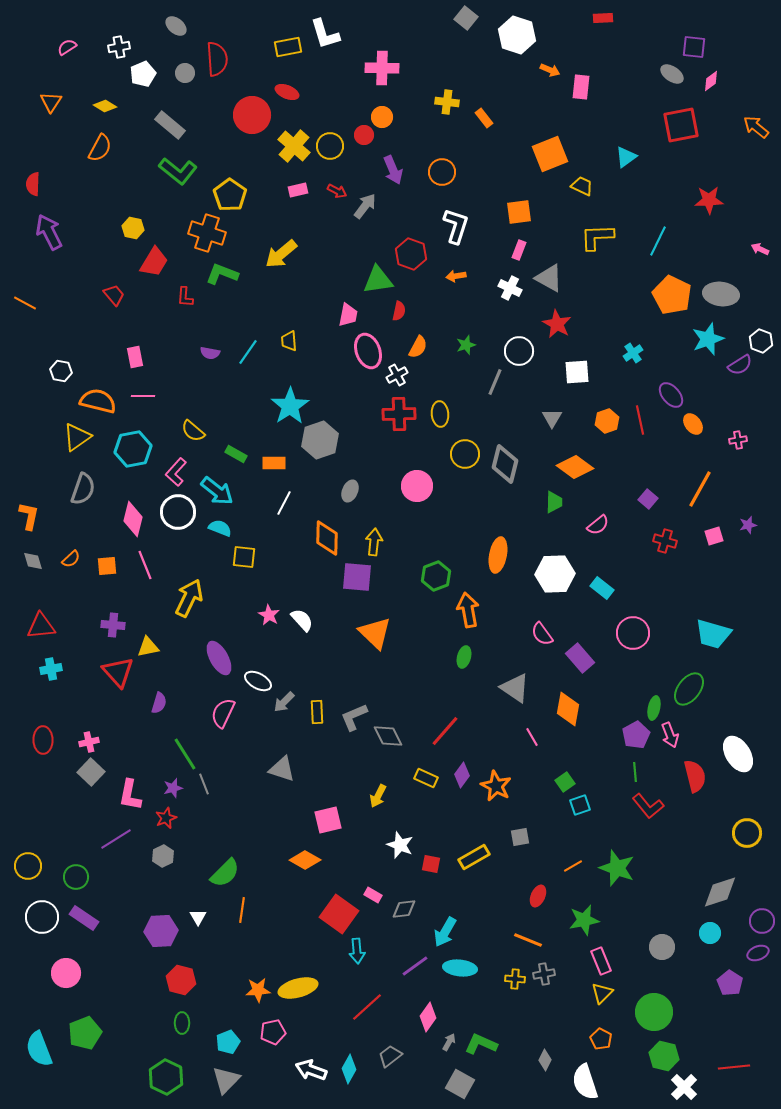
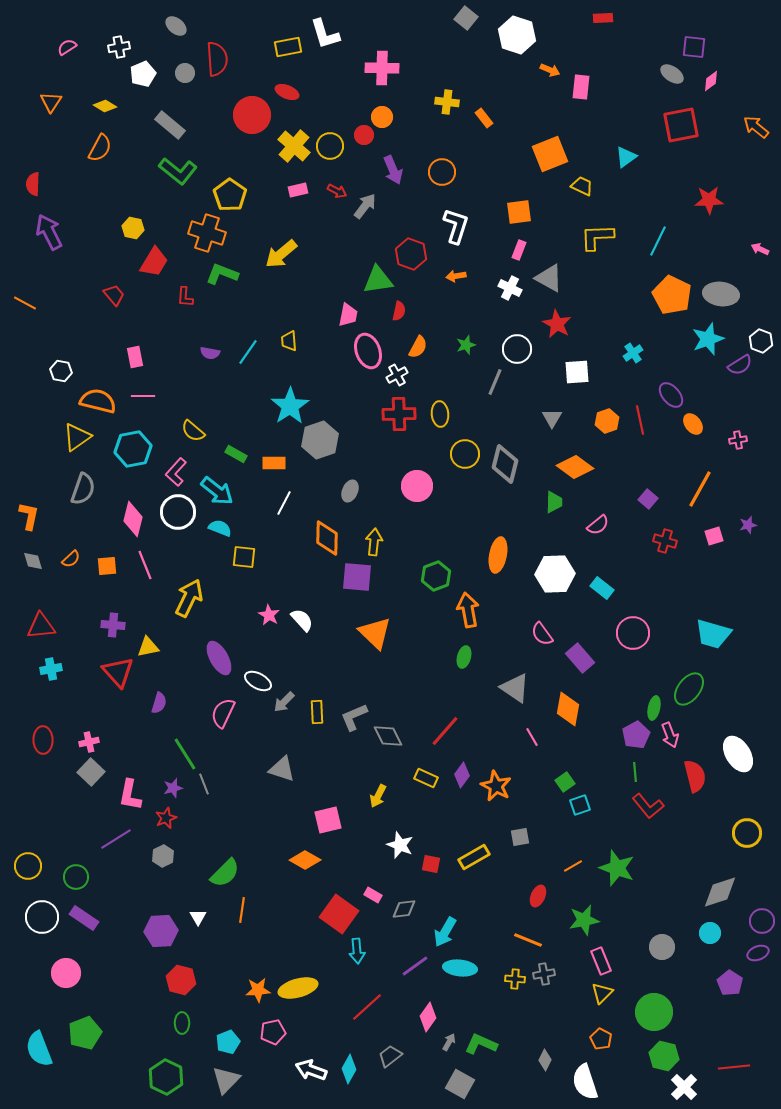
white circle at (519, 351): moved 2 px left, 2 px up
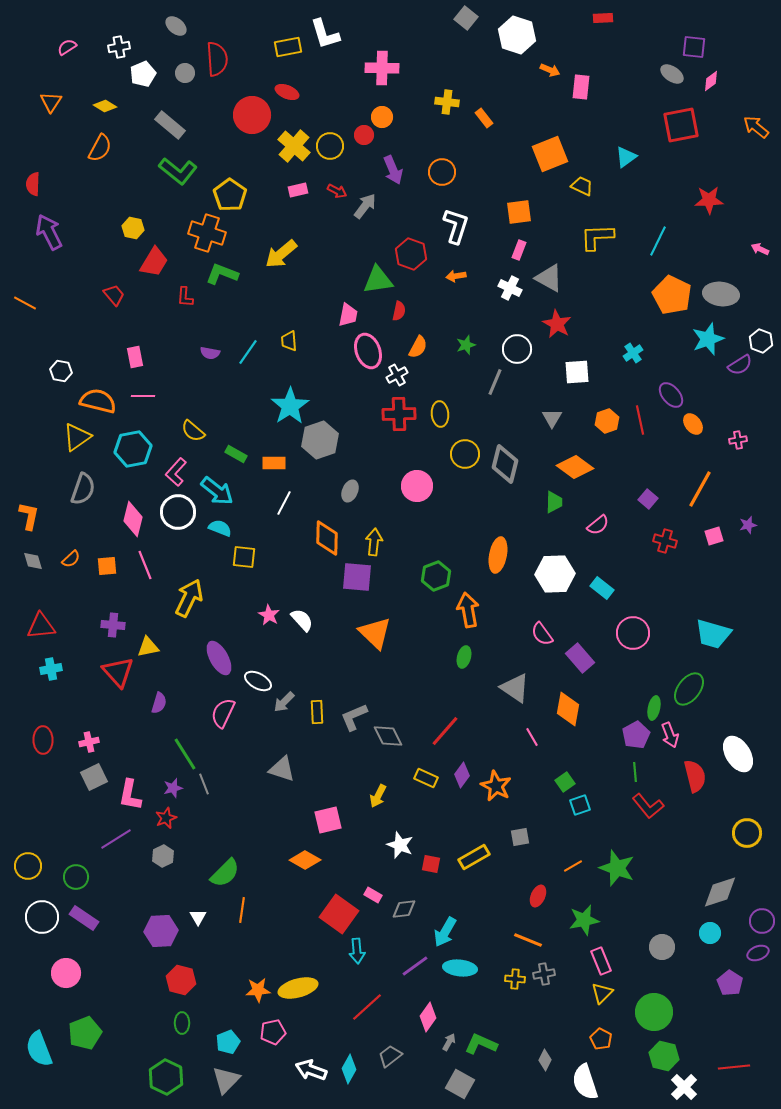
gray square at (91, 772): moved 3 px right, 5 px down; rotated 20 degrees clockwise
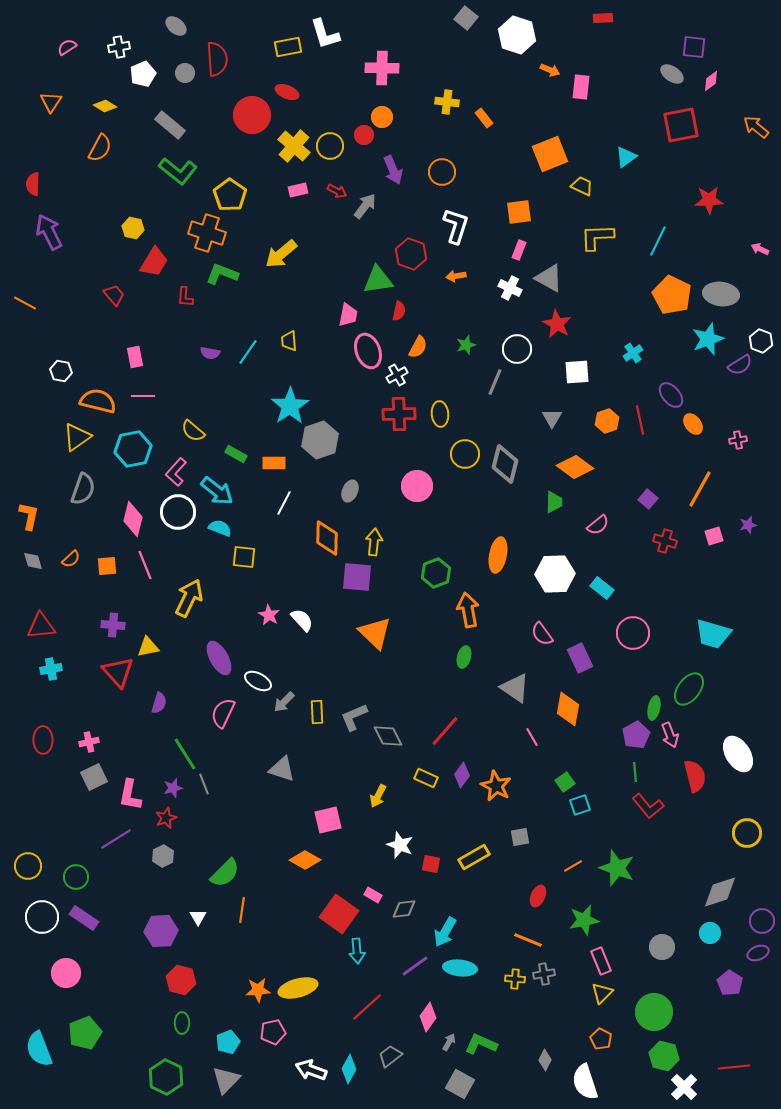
green hexagon at (436, 576): moved 3 px up
purple rectangle at (580, 658): rotated 16 degrees clockwise
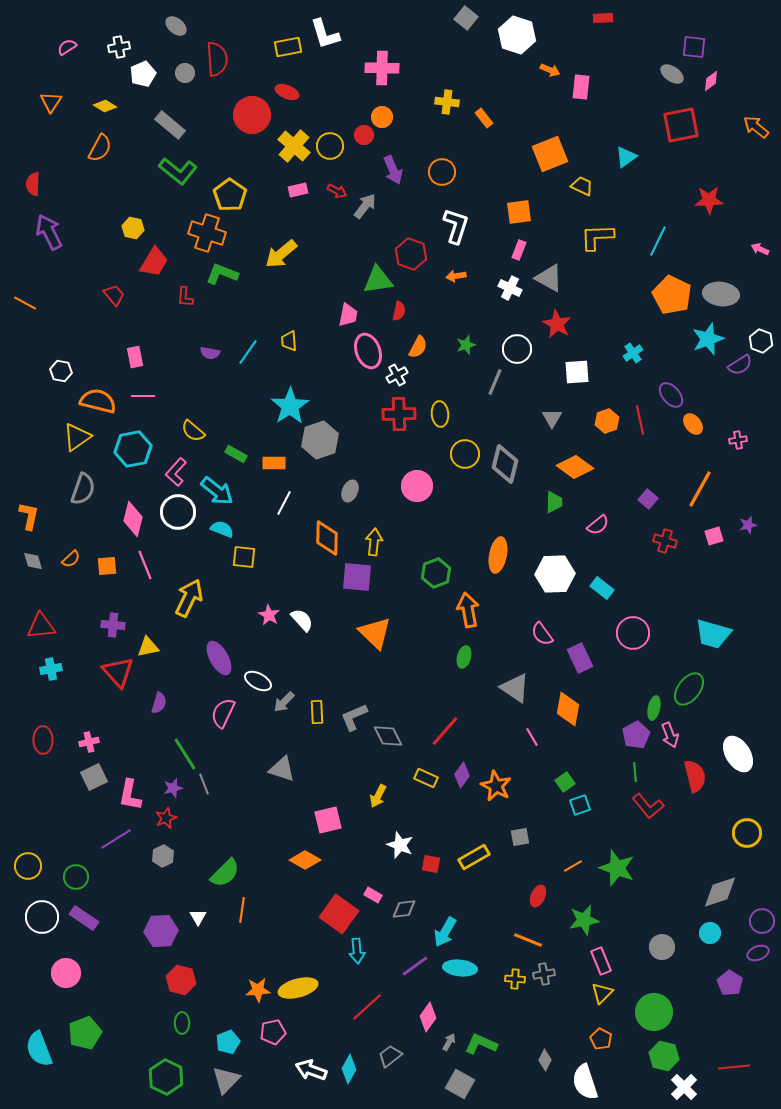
cyan semicircle at (220, 528): moved 2 px right, 1 px down
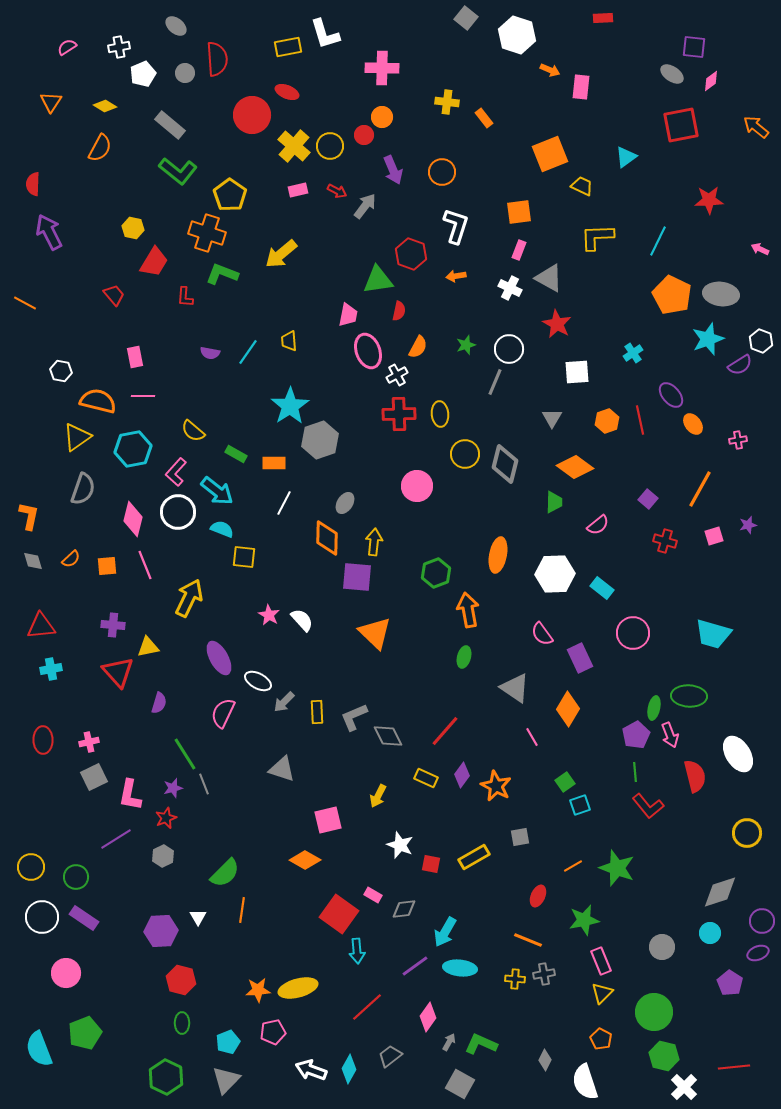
white circle at (517, 349): moved 8 px left
gray ellipse at (350, 491): moved 5 px left, 12 px down; rotated 10 degrees clockwise
green ellipse at (689, 689): moved 7 px down; rotated 56 degrees clockwise
orange diamond at (568, 709): rotated 20 degrees clockwise
yellow circle at (28, 866): moved 3 px right, 1 px down
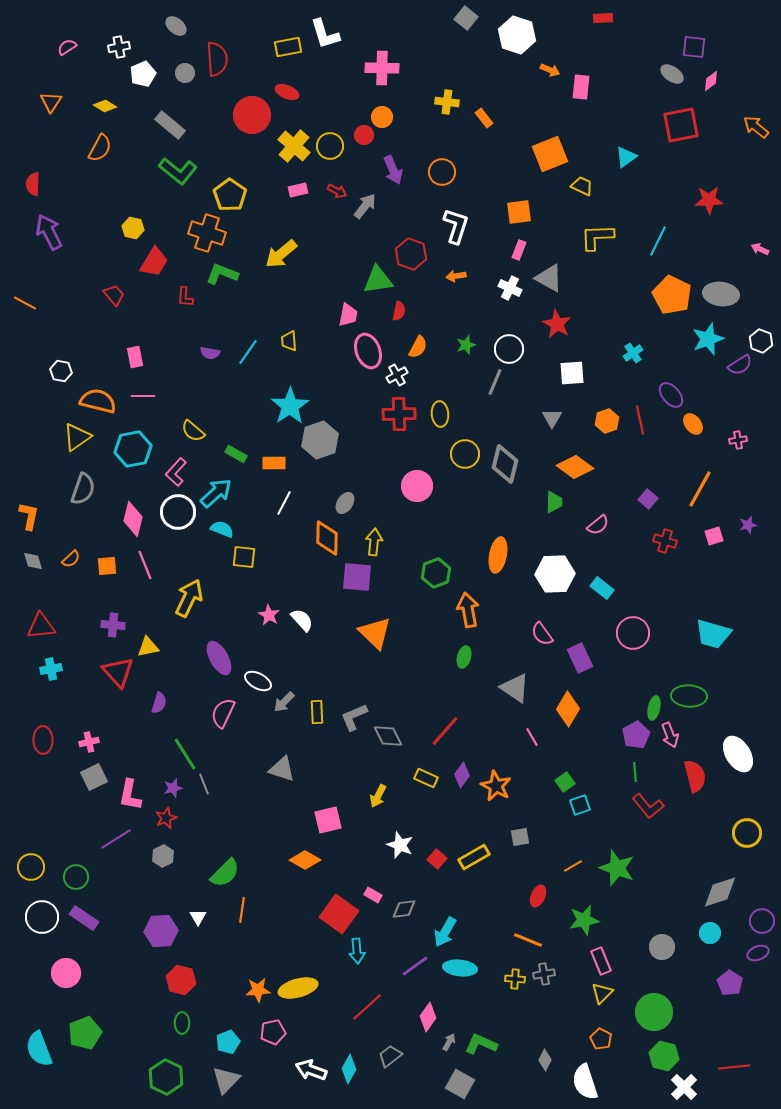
white square at (577, 372): moved 5 px left, 1 px down
cyan arrow at (217, 491): moved 1 px left, 2 px down; rotated 80 degrees counterclockwise
red square at (431, 864): moved 6 px right, 5 px up; rotated 30 degrees clockwise
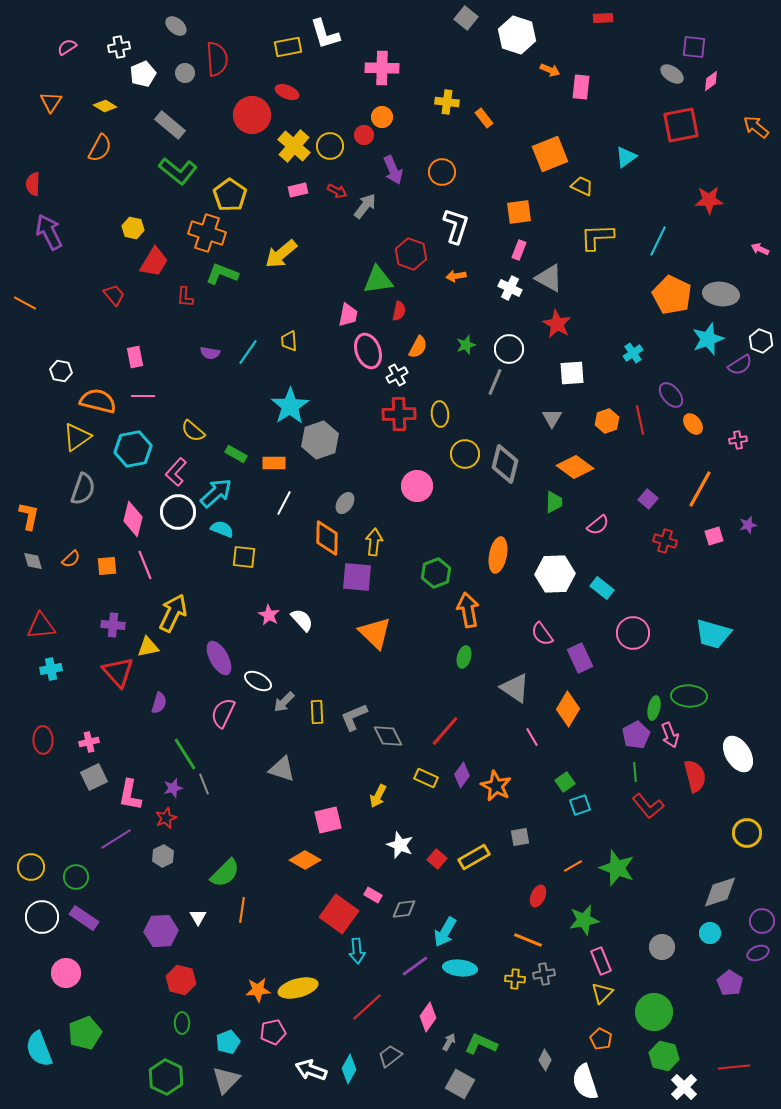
yellow arrow at (189, 598): moved 16 px left, 15 px down
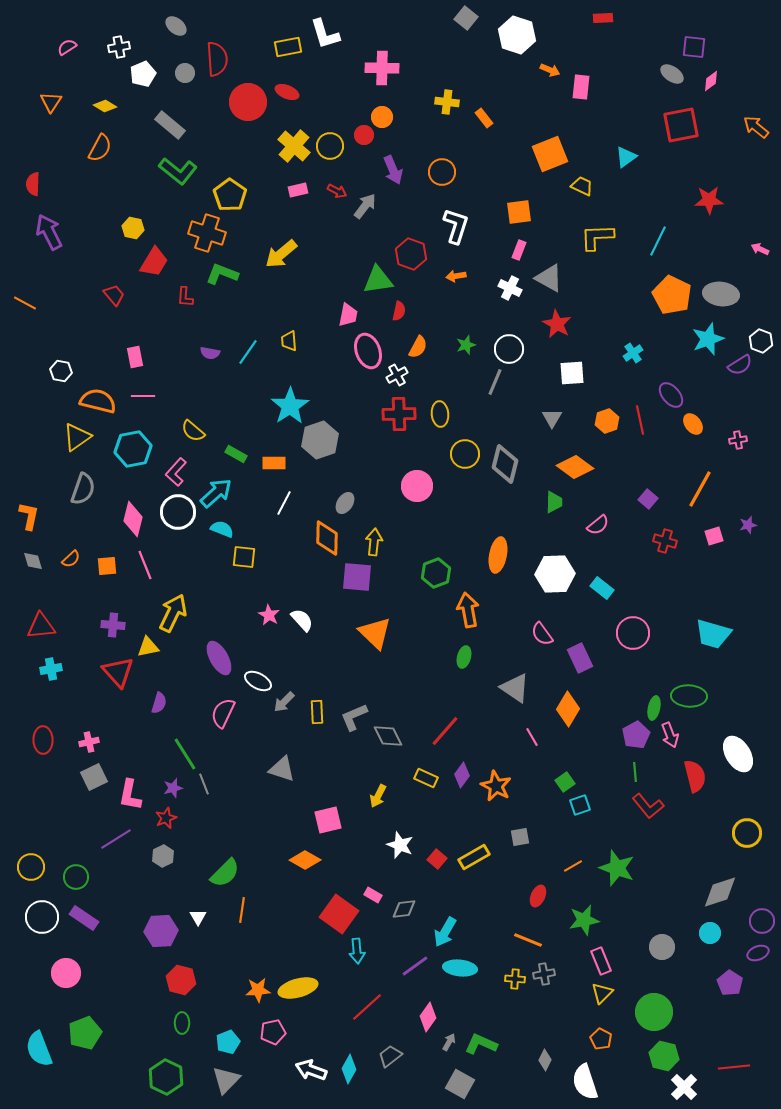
red circle at (252, 115): moved 4 px left, 13 px up
